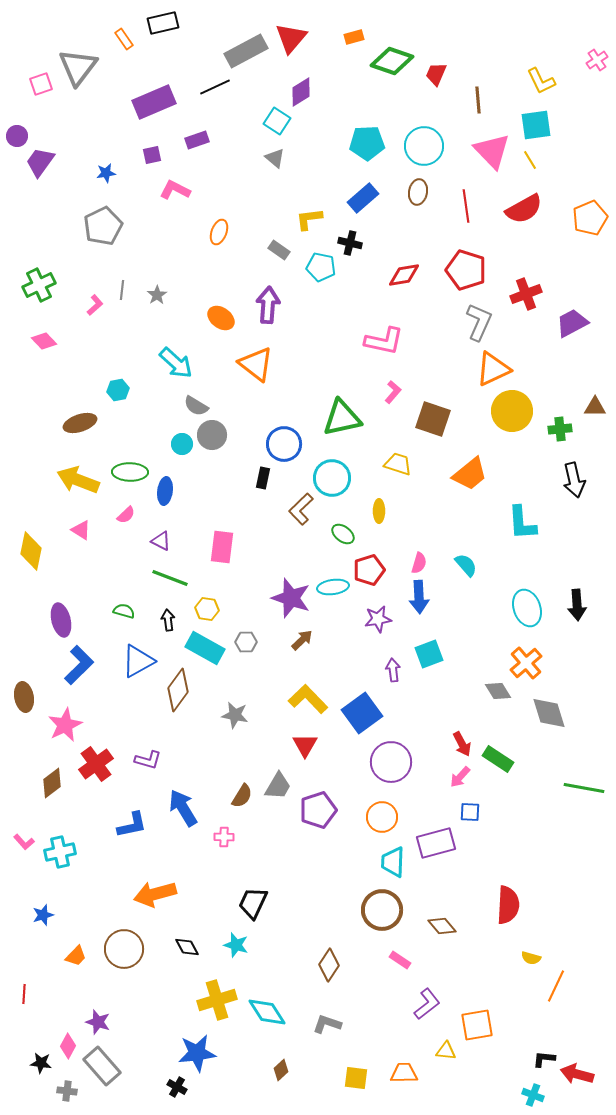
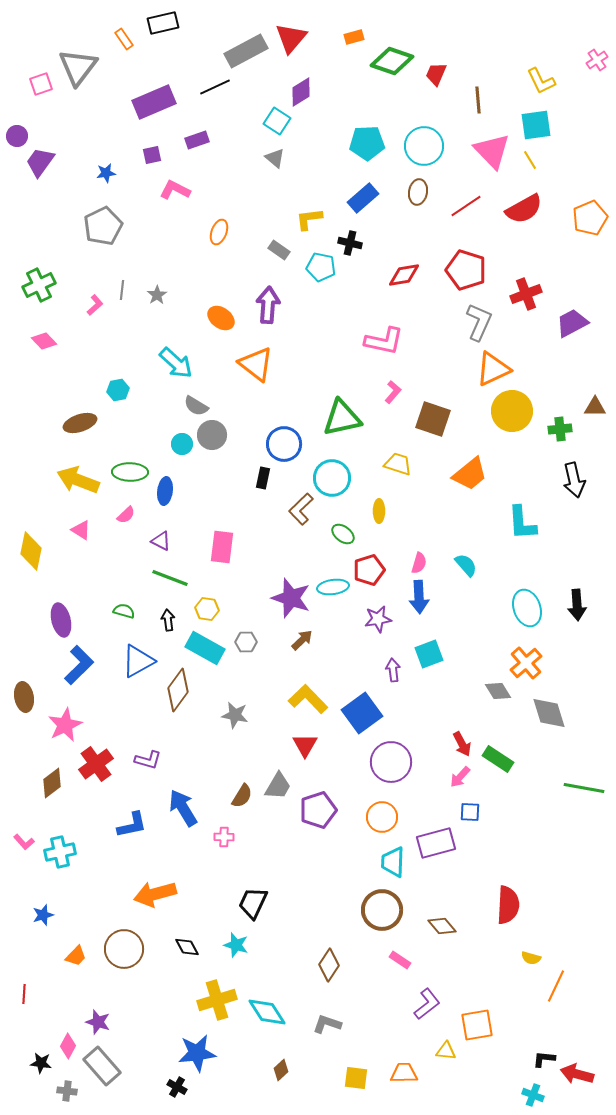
red line at (466, 206): rotated 64 degrees clockwise
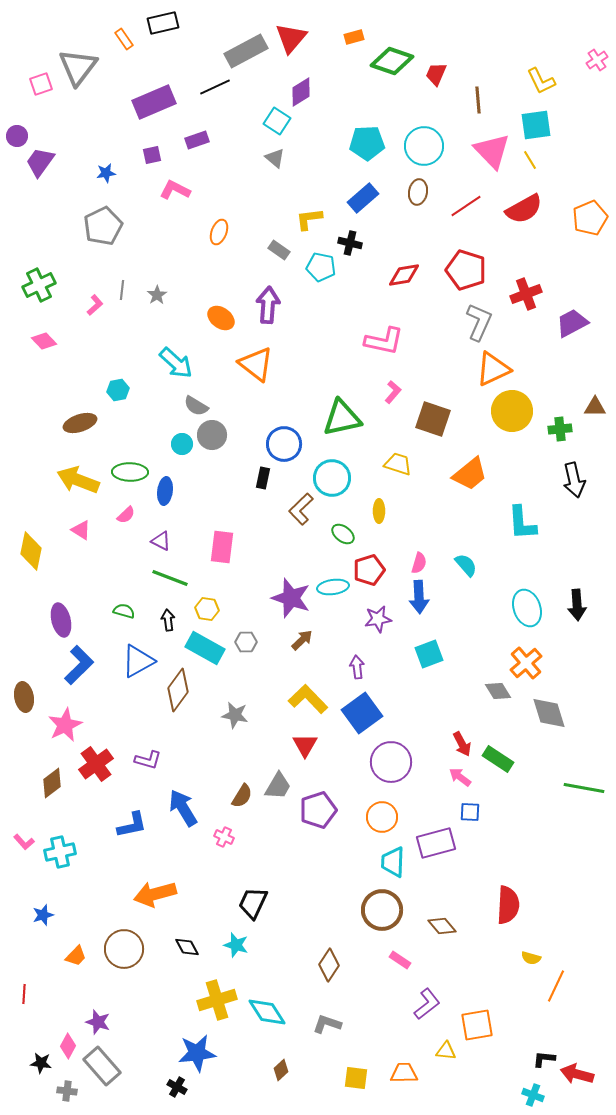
purple arrow at (393, 670): moved 36 px left, 3 px up
pink arrow at (460, 777): rotated 85 degrees clockwise
pink cross at (224, 837): rotated 24 degrees clockwise
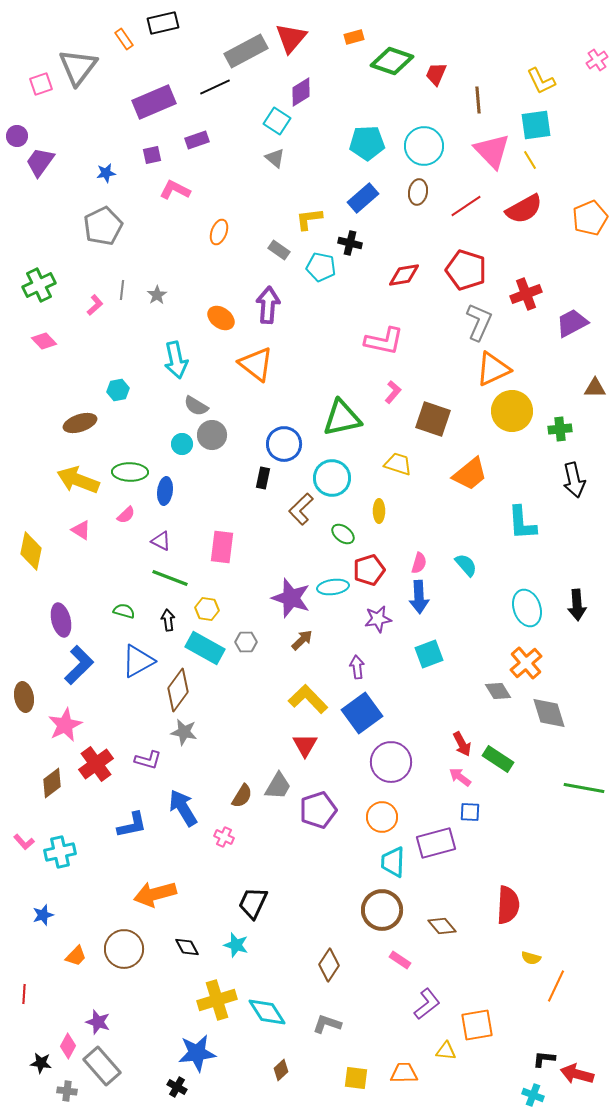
cyan arrow at (176, 363): moved 3 px up; rotated 36 degrees clockwise
brown triangle at (595, 407): moved 19 px up
gray star at (235, 715): moved 51 px left, 17 px down
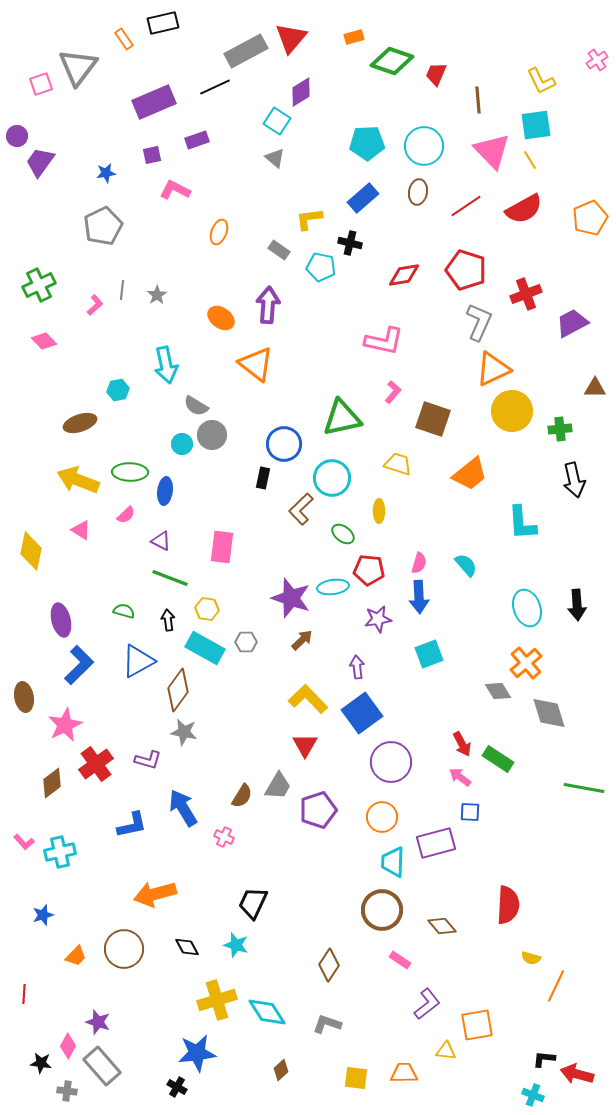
cyan arrow at (176, 360): moved 10 px left, 5 px down
red pentagon at (369, 570): rotated 24 degrees clockwise
